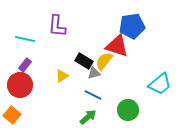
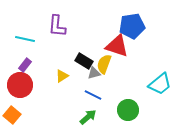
yellow semicircle: moved 3 px down; rotated 18 degrees counterclockwise
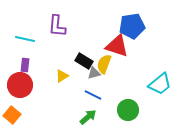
purple rectangle: rotated 32 degrees counterclockwise
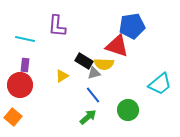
yellow semicircle: rotated 108 degrees counterclockwise
blue line: rotated 24 degrees clockwise
orange square: moved 1 px right, 2 px down
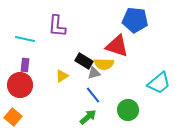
blue pentagon: moved 3 px right, 6 px up; rotated 15 degrees clockwise
cyan trapezoid: moved 1 px left, 1 px up
